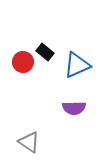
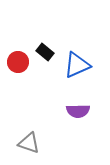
red circle: moved 5 px left
purple semicircle: moved 4 px right, 3 px down
gray triangle: moved 1 px down; rotated 15 degrees counterclockwise
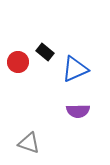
blue triangle: moved 2 px left, 4 px down
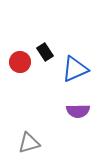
black rectangle: rotated 18 degrees clockwise
red circle: moved 2 px right
gray triangle: rotated 35 degrees counterclockwise
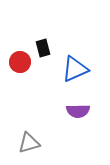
black rectangle: moved 2 px left, 4 px up; rotated 18 degrees clockwise
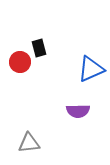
black rectangle: moved 4 px left
blue triangle: moved 16 px right
gray triangle: rotated 10 degrees clockwise
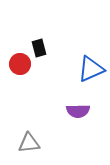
red circle: moved 2 px down
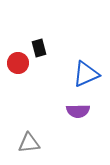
red circle: moved 2 px left, 1 px up
blue triangle: moved 5 px left, 5 px down
